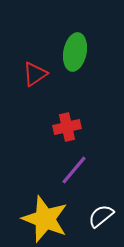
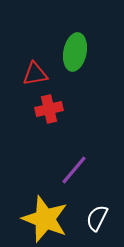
red triangle: rotated 24 degrees clockwise
red cross: moved 18 px left, 18 px up
white semicircle: moved 4 px left, 2 px down; rotated 24 degrees counterclockwise
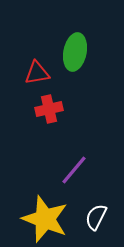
red triangle: moved 2 px right, 1 px up
white semicircle: moved 1 px left, 1 px up
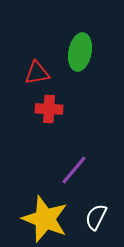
green ellipse: moved 5 px right
red cross: rotated 16 degrees clockwise
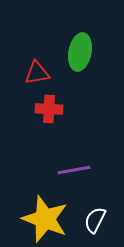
purple line: rotated 40 degrees clockwise
white semicircle: moved 1 px left, 3 px down
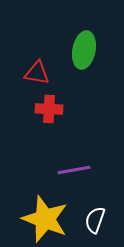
green ellipse: moved 4 px right, 2 px up
red triangle: rotated 20 degrees clockwise
white semicircle: rotated 8 degrees counterclockwise
